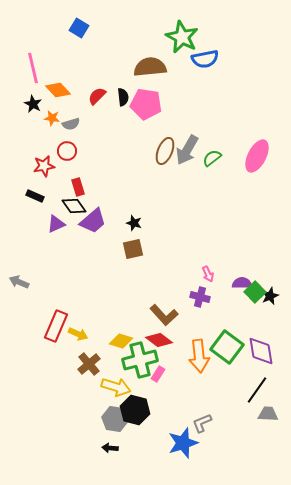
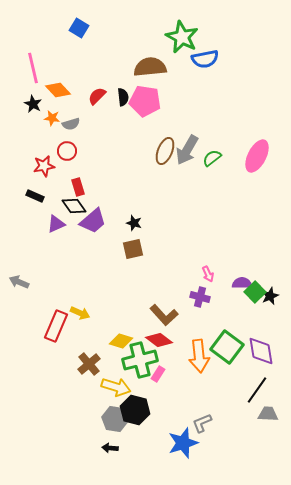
pink pentagon at (146, 104): moved 1 px left, 3 px up
yellow arrow at (78, 334): moved 2 px right, 21 px up
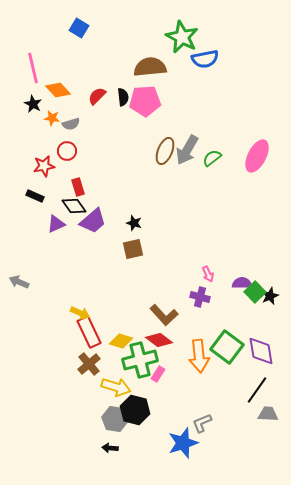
pink pentagon at (145, 101): rotated 12 degrees counterclockwise
red rectangle at (56, 326): moved 33 px right, 6 px down; rotated 48 degrees counterclockwise
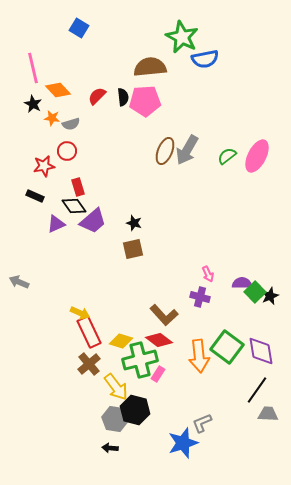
green semicircle at (212, 158): moved 15 px right, 2 px up
yellow arrow at (116, 387): rotated 36 degrees clockwise
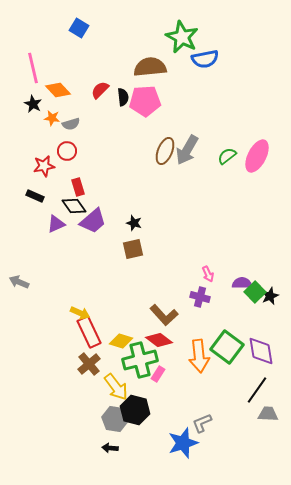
red semicircle at (97, 96): moved 3 px right, 6 px up
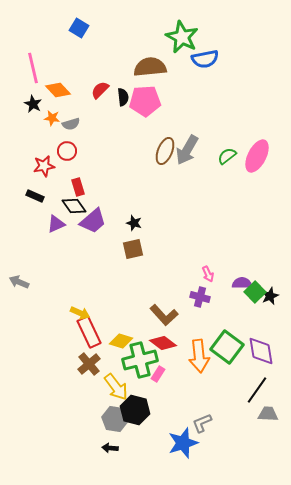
red diamond at (159, 340): moved 4 px right, 3 px down
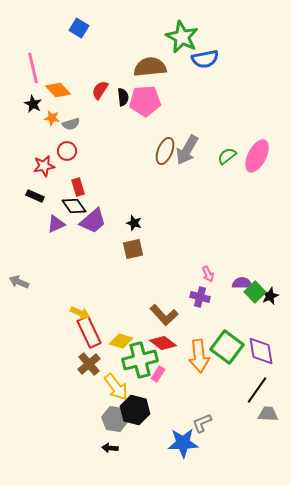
red semicircle at (100, 90): rotated 12 degrees counterclockwise
blue star at (183, 443): rotated 16 degrees clockwise
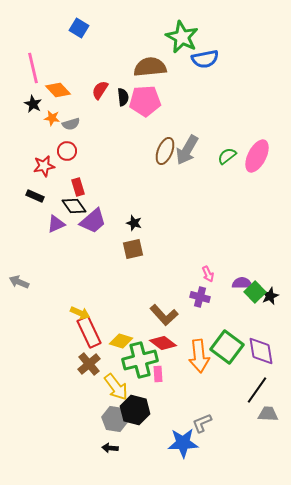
pink rectangle at (158, 374): rotated 35 degrees counterclockwise
